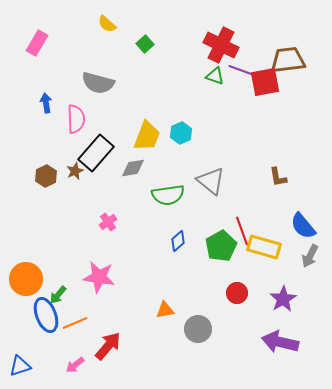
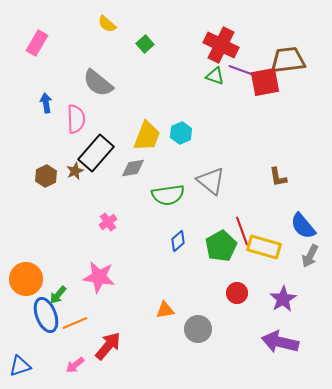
gray semicircle: rotated 24 degrees clockwise
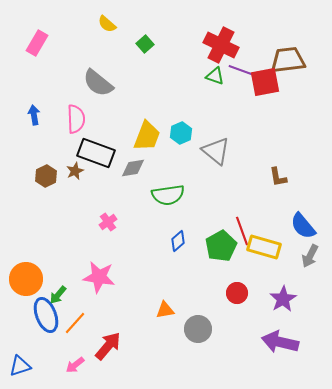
blue arrow: moved 12 px left, 12 px down
black rectangle: rotated 69 degrees clockwise
gray triangle: moved 5 px right, 30 px up
orange line: rotated 25 degrees counterclockwise
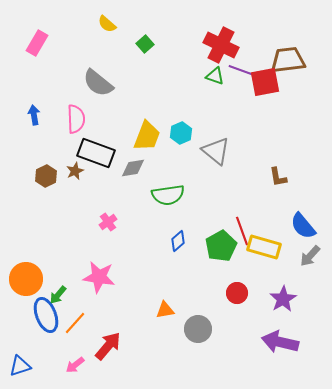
gray arrow: rotated 15 degrees clockwise
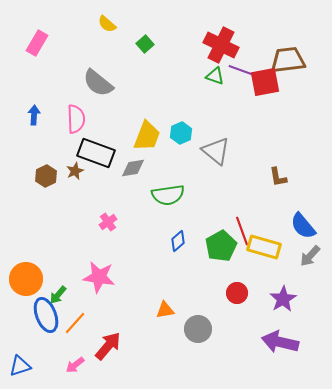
blue arrow: rotated 12 degrees clockwise
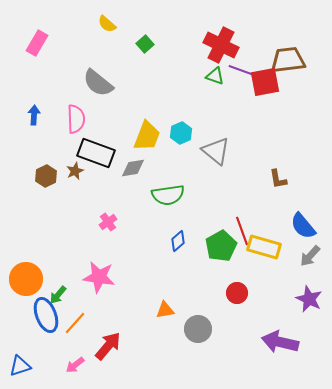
brown L-shape: moved 2 px down
purple star: moved 26 px right; rotated 16 degrees counterclockwise
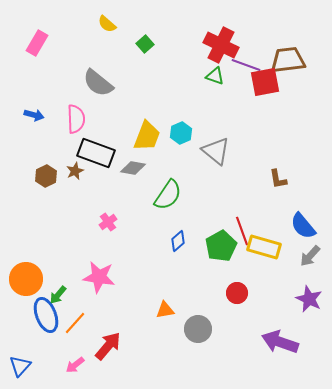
purple line: moved 3 px right, 6 px up
blue arrow: rotated 102 degrees clockwise
gray diamond: rotated 20 degrees clockwise
green semicircle: rotated 48 degrees counterclockwise
purple arrow: rotated 6 degrees clockwise
blue triangle: rotated 30 degrees counterclockwise
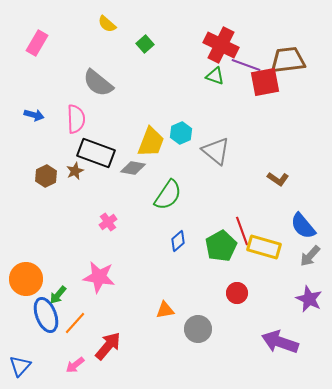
yellow trapezoid: moved 4 px right, 6 px down
brown L-shape: rotated 45 degrees counterclockwise
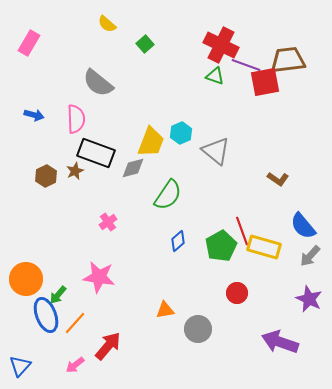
pink rectangle: moved 8 px left
gray diamond: rotated 25 degrees counterclockwise
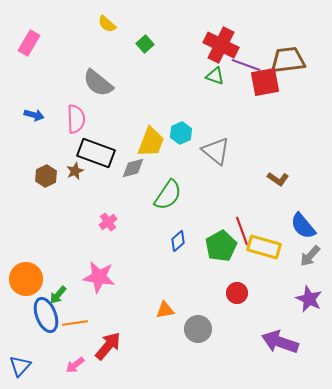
orange line: rotated 40 degrees clockwise
